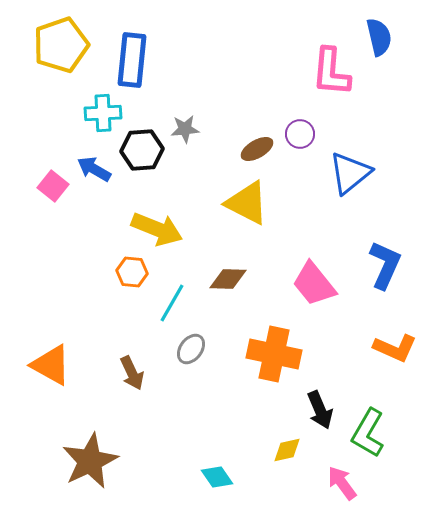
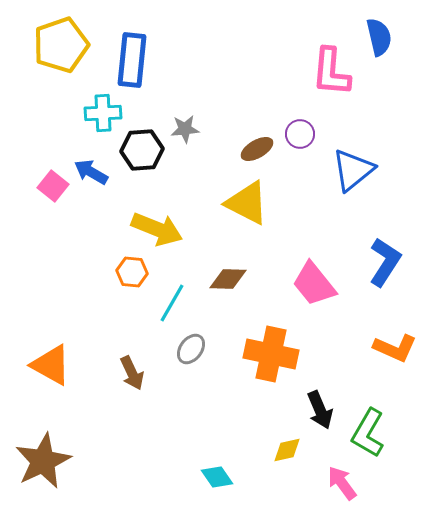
blue arrow: moved 3 px left, 3 px down
blue triangle: moved 3 px right, 3 px up
blue L-shape: moved 3 px up; rotated 9 degrees clockwise
orange cross: moved 3 px left
brown star: moved 47 px left
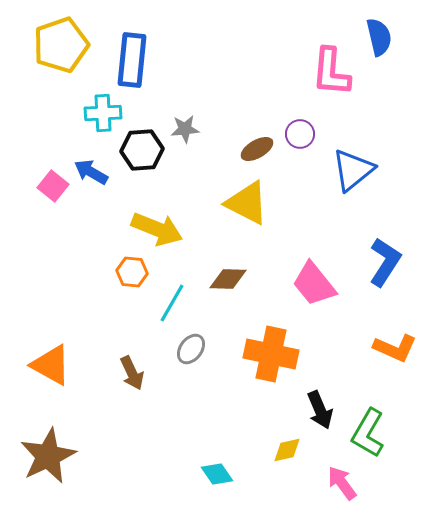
brown star: moved 5 px right, 5 px up
cyan diamond: moved 3 px up
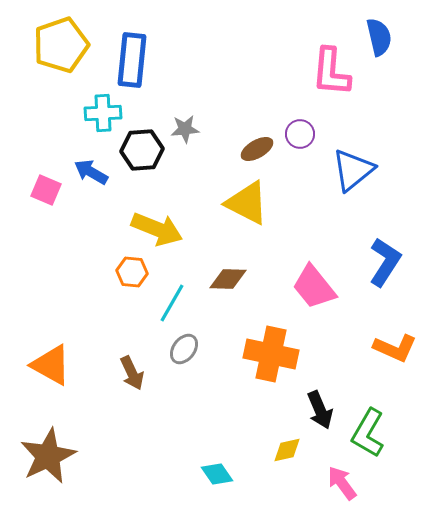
pink square: moved 7 px left, 4 px down; rotated 16 degrees counterclockwise
pink trapezoid: moved 3 px down
gray ellipse: moved 7 px left
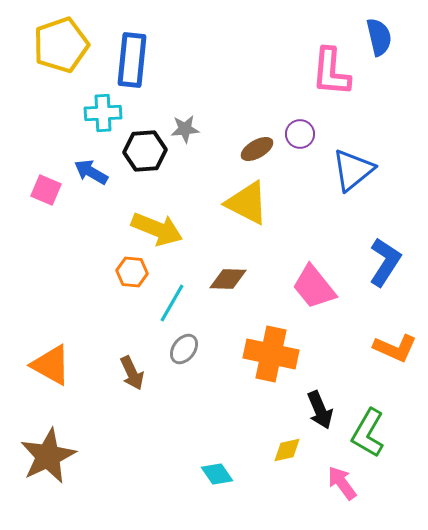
black hexagon: moved 3 px right, 1 px down
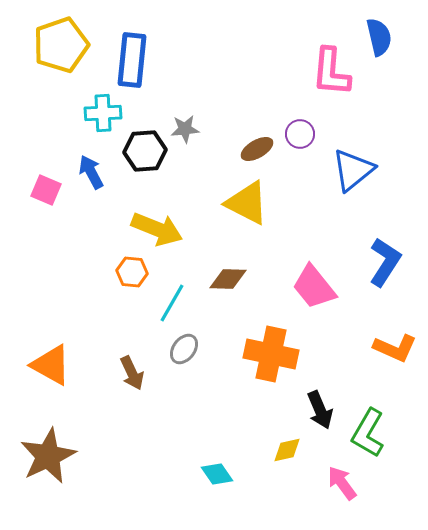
blue arrow: rotated 32 degrees clockwise
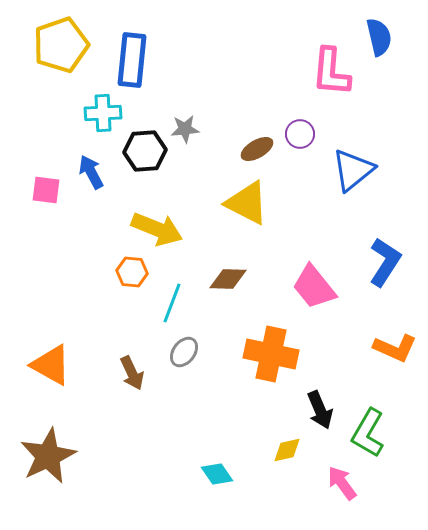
pink square: rotated 16 degrees counterclockwise
cyan line: rotated 9 degrees counterclockwise
gray ellipse: moved 3 px down
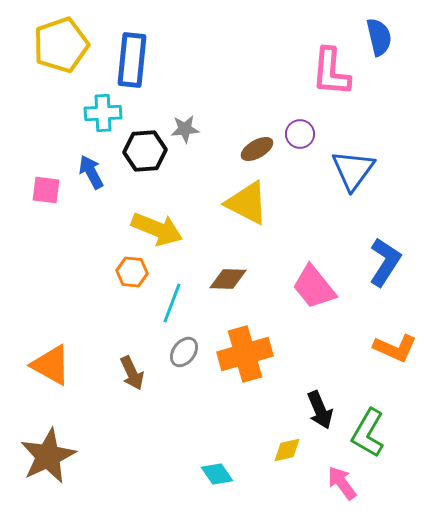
blue triangle: rotated 15 degrees counterclockwise
orange cross: moved 26 px left; rotated 28 degrees counterclockwise
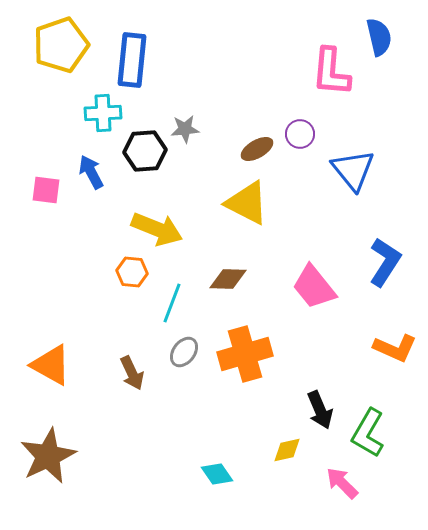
blue triangle: rotated 15 degrees counterclockwise
pink arrow: rotated 9 degrees counterclockwise
